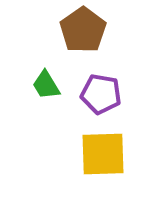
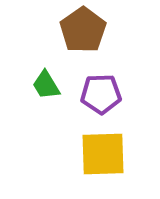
purple pentagon: rotated 12 degrees counterclockwise
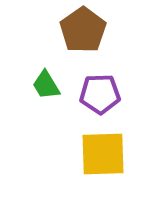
purple pentagon: moved 1 px left
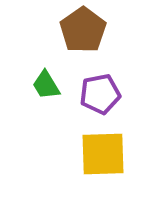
purple pentagon: rotated 9 degrees counterclockwise
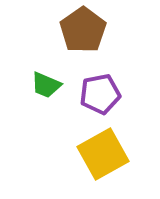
green trapezoid: rotated 36 degrees counterclockwise
yellow square: rotated 27 degrees counterclockwise
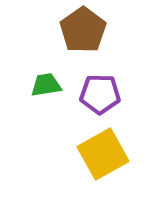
green trapezoid: rotated 148 degrees clockwise
purple pentagon: rotated 12 degrees clockwise
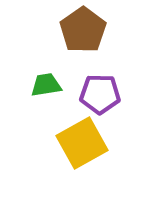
yellow square: moved 21 px left, 11 px up
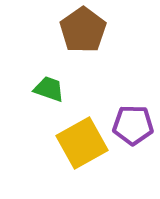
green trapezoid: moved 3 px right, 4 px down; rotated 28 degrees clockwise
purple pentagon: moved 33 px right, 31 px down
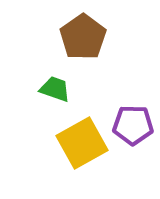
brown pentagon: moved 7 px down
green trapezoid: moved 6 px right
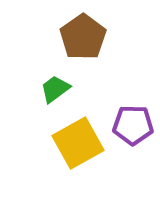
green trapezoid: rotated 56 degrees counterclockwise
yellow square: moved 4 px left
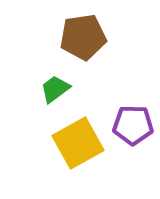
brown pentagon: rotated 27 degrees clockwise
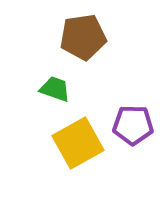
green trapezoid: rotated 56 degrees clockwise
